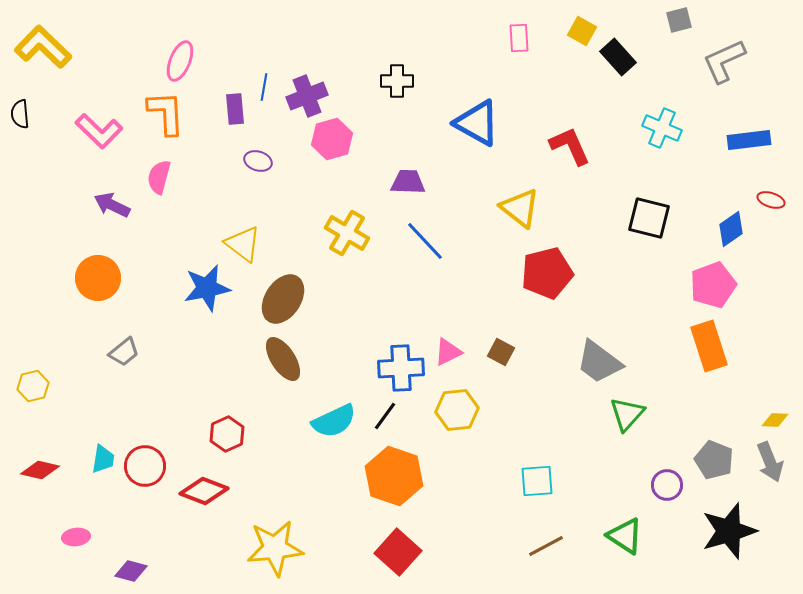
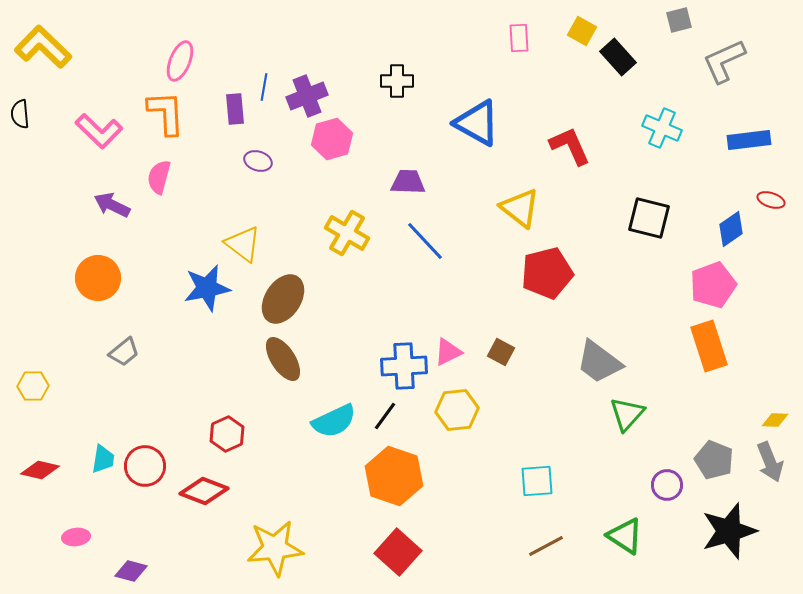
blue cross at (401, 368): moved 3 px right, 2 px up
yellow hexagon at (33, 386): rotated 12 degrees clockwise
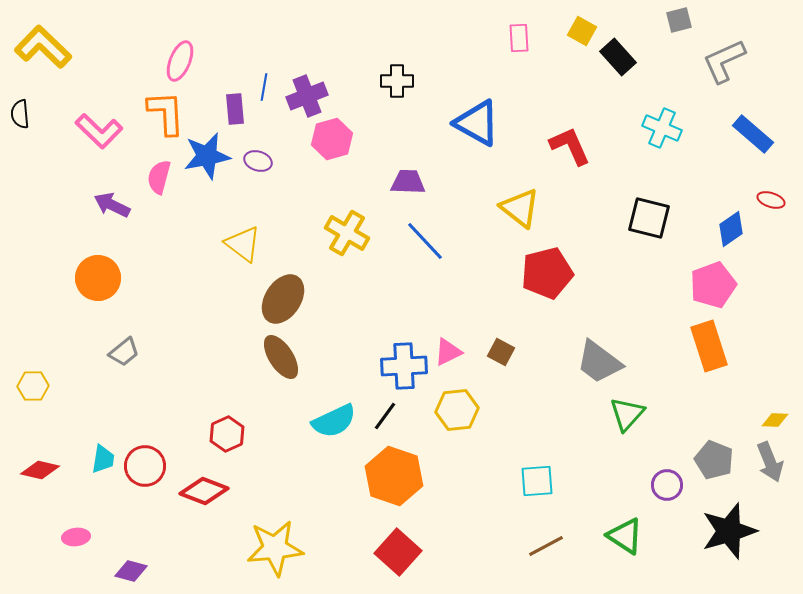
blue rectangle at (749, 140): moved 4 px right, 6 px up; rotated 48 degrees clockwise
blue star at (207, 288): moved 132 px up
brown ellipse at (283, 359): moved 2 px left, 2 px up
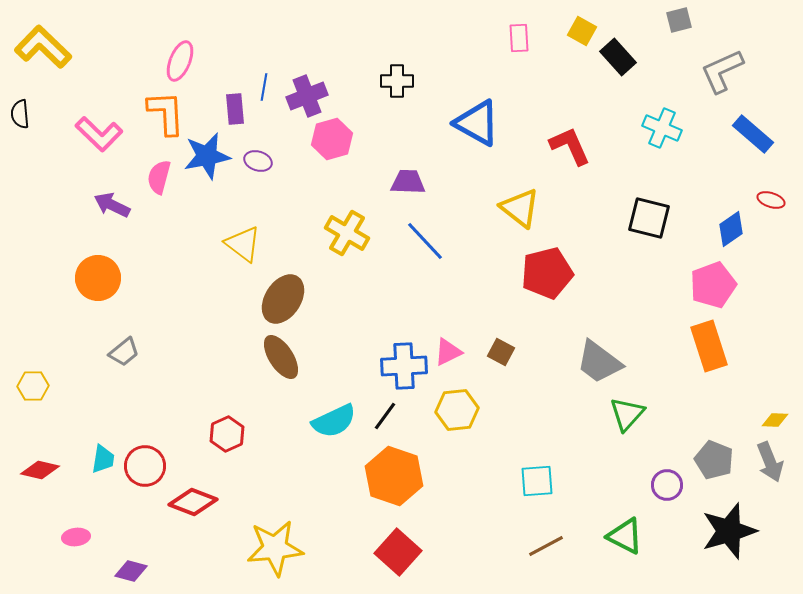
gray L-shape at (724, 61): moved 2 px left, 10 px down
pink L-shape at (99, 131): moved 3 px down
red diamond at (204, 491): moved 11 px left, 11 px down
green triangle at (625, 536): rotated 6 degrees counterclockwise
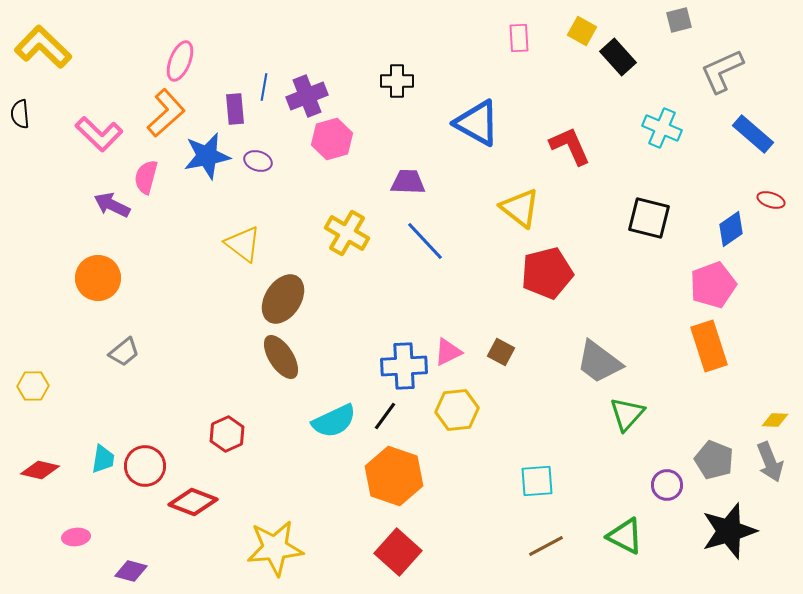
orange L-shape at (166, 113): rotated 51 degrees clockwise
pink semicircle at (159, 177): moved 13 px left
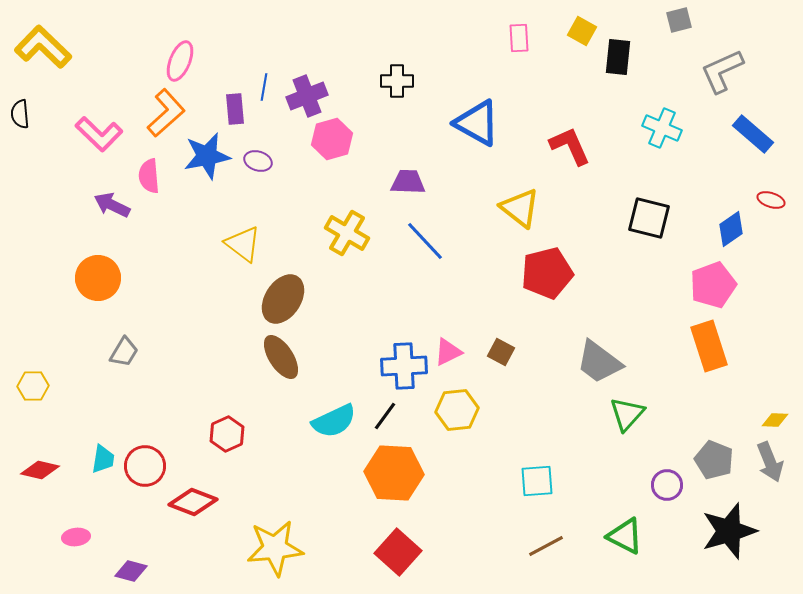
black rectangle at (618, 57): rotated 48 degrees clockwise
pink semicircle at (146, 177): moved 3 px right, 1 px up; rotated 20 degrees counterclockwise
gray trapezoid at (124, 352): rotated 20 degrees counterclockwise
orange hexagon at (394, 476): moved 3 px up; rotated 16 degrees counterclockwise
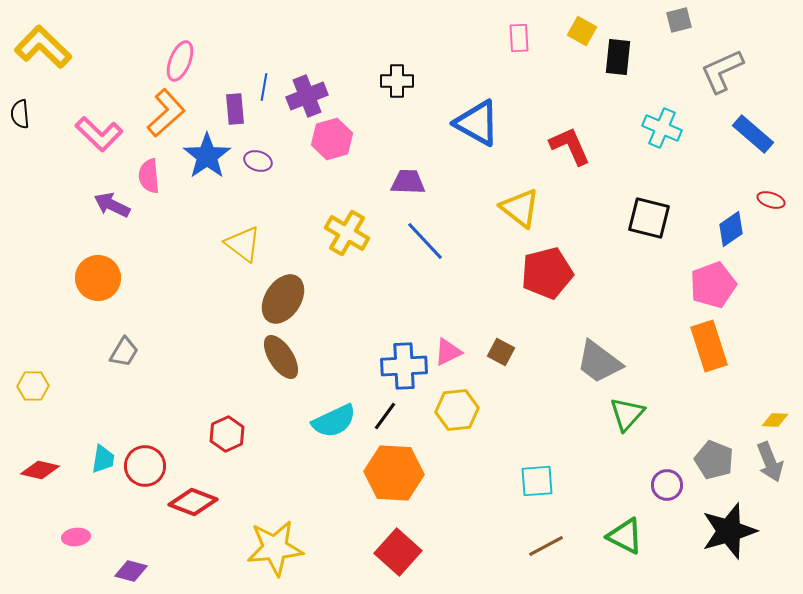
blue star at (207, 156): rotated 24 degrees counterclockwise
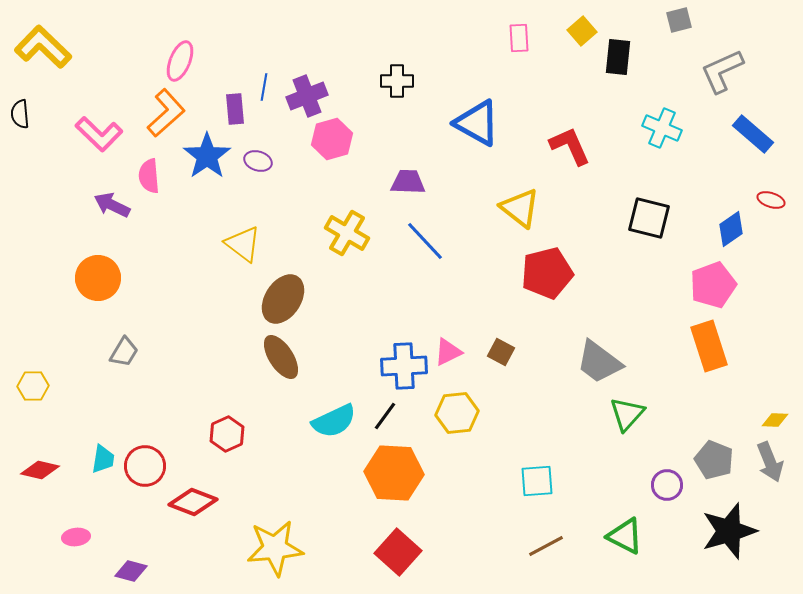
yellow square at (582, 31): rotated 20 degrees clockwise
yellow hexagon at (457, 410): moved 3 px down
